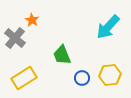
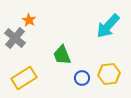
orange star: moved 3 px left
cyan arrow: moved 1 px up
yellow hexagon: moved 1 px left, 1 px up
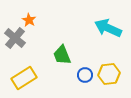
cyan arrow: moved 2 px down; rotated 72 degrees clockwise
blue circle: moved 3 px right, 3 px up
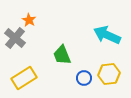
cyan arrow: moved 1 px left, 7 px down
blue circle: moved 1 px left, 3 px down
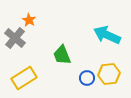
blue circle: moved 3 px right
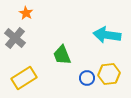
orange star: moved 3 px left, 7 px up
cyan arrow: rotated 16 degrees counterclockwise
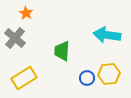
green trapezoid: moved 4 px up; rotated 25 degrees clockwise
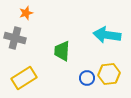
orange star: rotated 24 degrees clockwise
gray cross: rotated 25 degrees counterclockwise
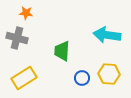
orange star: rotated 24 degrees clockwise
gray cross: moved 2 px right
yellow hexagon: rotated 10 degrees clockwise
blue circle: moved 5 px left
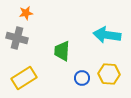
orange star: rotated 16 degrees counterclockwise
